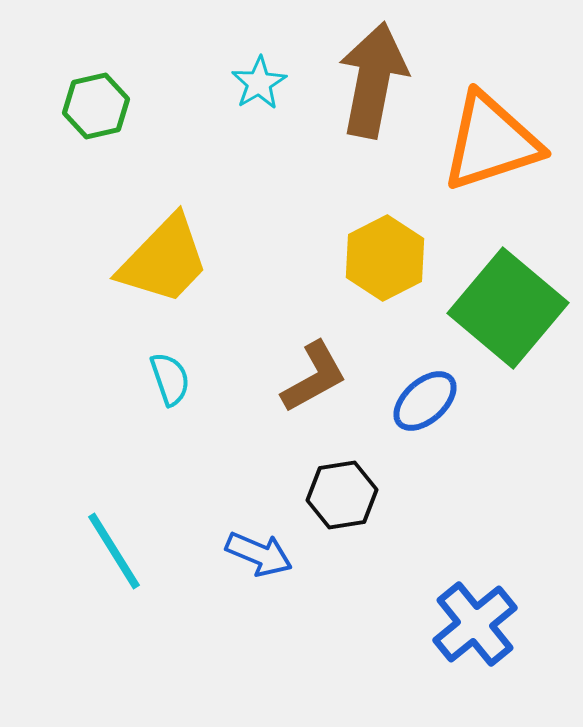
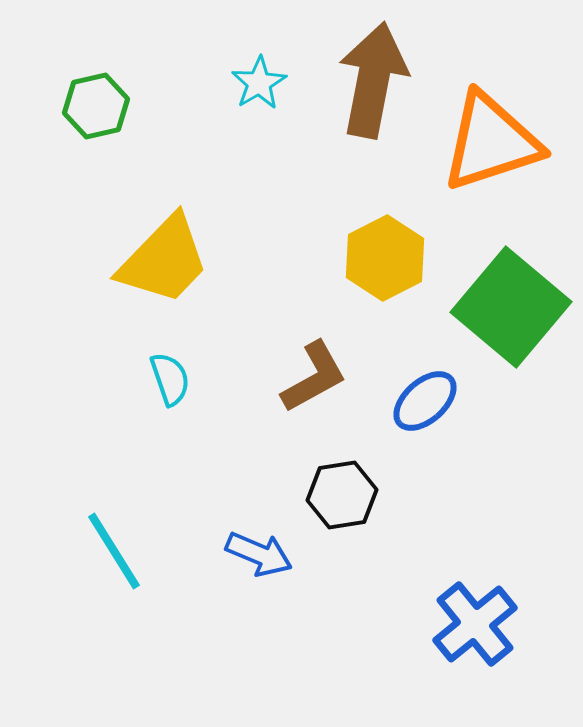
green square: moved 3 px right, 1 px up
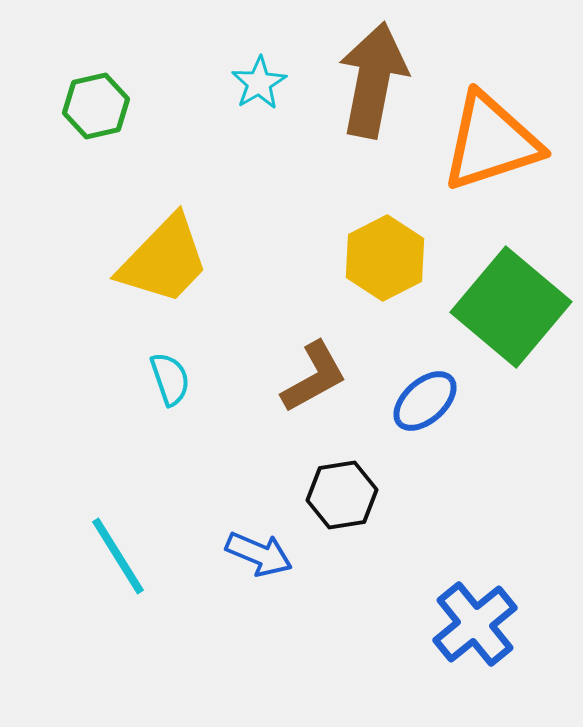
cyan line: moved 4 px right, 5 px down
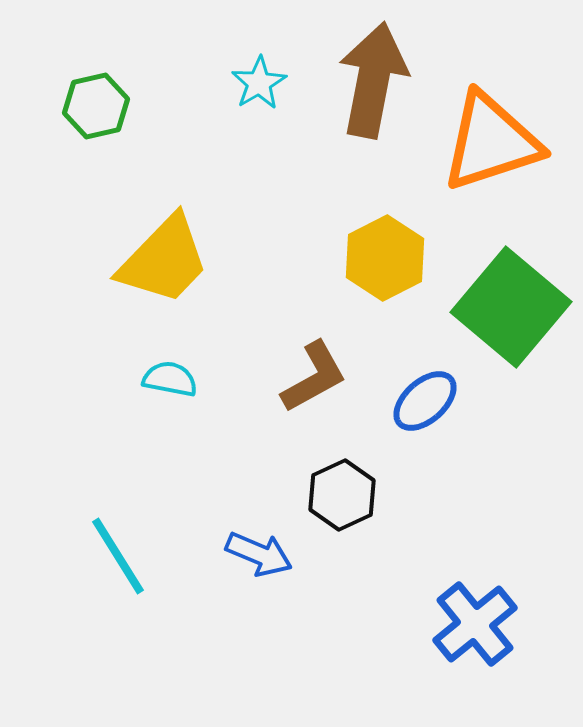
cyan semicircle: rotated 60 degrees counterclockwise
black hexagon: rotated 16 degrees counterclockwise
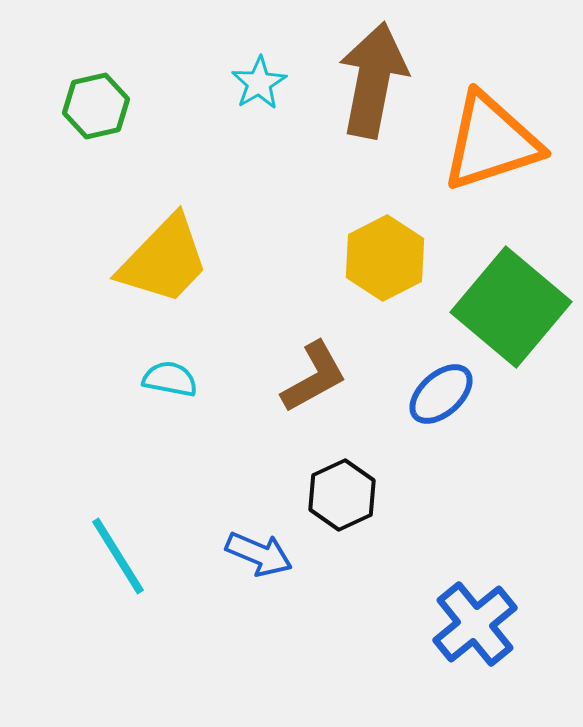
blue ellipse: moved 16 px right, 7 px up
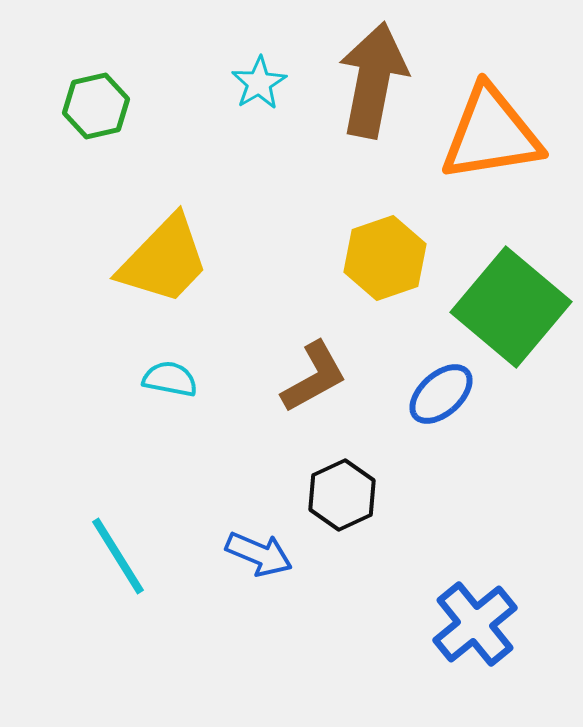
orange triangle: moved 8 px up; rotated 9 degrees clockwise
yellow hexagon: rotated 8 degrees clockwise
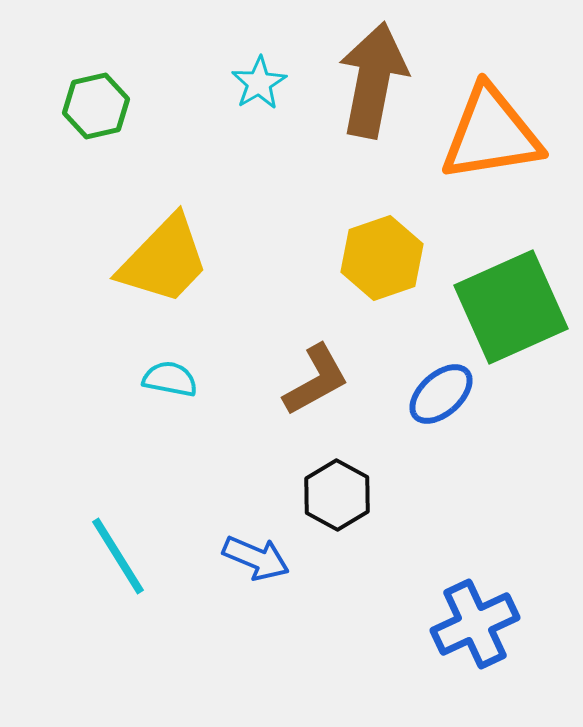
yellow hexagon: moved 3 px left
green square: rotated 26 degrees clockwise
brown L-shape: moved 2 px right, 3 px down
black hexagon: moved 5 px left; rotated 6 degrees counterclockwise
blue arrow: moved 3 px left, 4 px down
blue cross: rotated 14 degrees clockwise
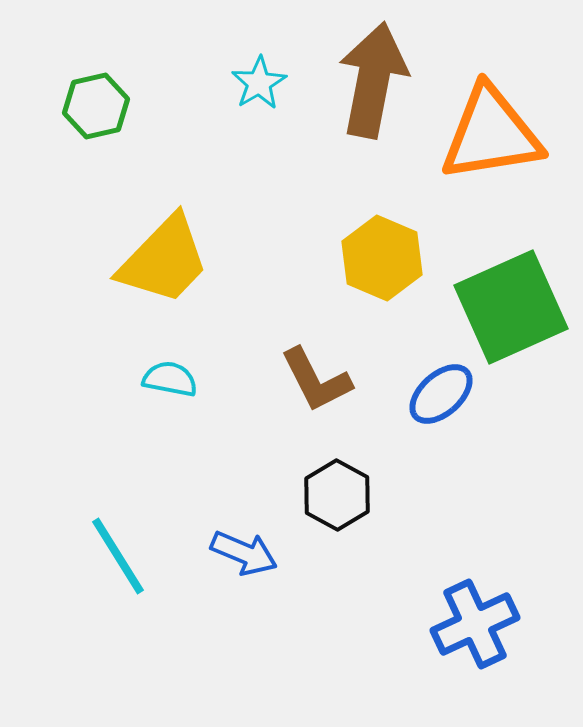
yellow hexagon: rotated 18 degrees counterclockwise
brown L-shape: rotated 92 degrees clockwise
blue arrow: moved 12 px left, 5 px up
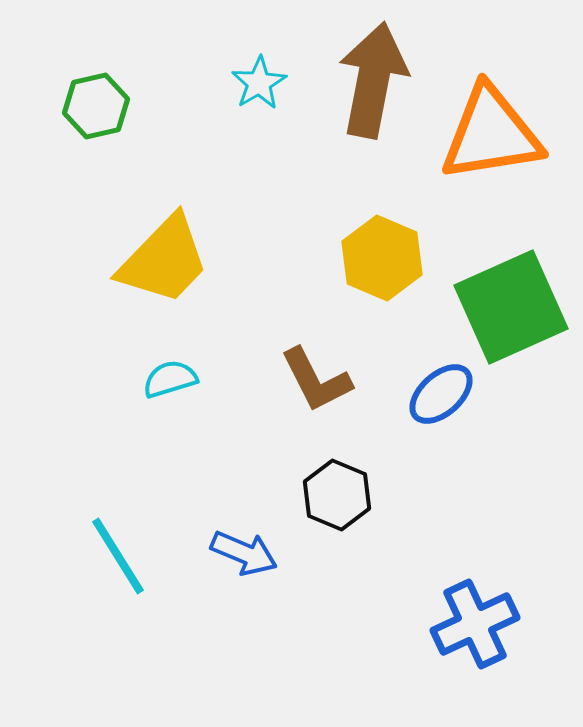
cyan semicircle: rotated 28 degrees counterclockwise
black hexagon: rotated 6 degrees counterclockwise
